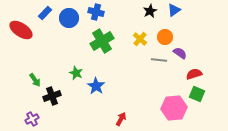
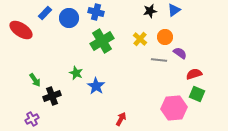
black star: rotated 16 degrees clockwise
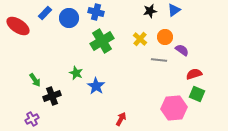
red ellipse: moved 3 px left, 4 px up
purple semicircle: moved 2 px right, 3 px up
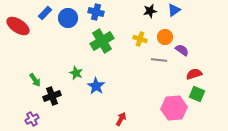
blue circle: moved 1 px left
yellow cross: rotated 24 degrees counterclockwise
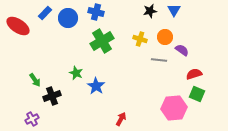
blue triangle: rotated 24 degrees counterclockwise
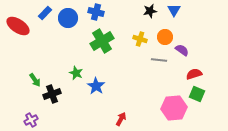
black cross: moved 2 px up
purple cross: moved 1 px left, 1 px down
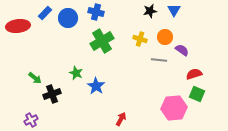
red ellipse: rotated 40 degrees counterclockwise
green arrow: moved 2 px up; rotated 16 degrees counterclockwise
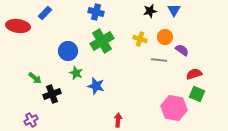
blue circle: moved 33 px down
red ellipse: rotated 15 degrees clockwise
blue star: rotated 18 degrees counterclockwise
pink hexagon: rotated 15 degrees clockwise
red arrow: moved 3 px left, 1 px down; rotated 24 degrees counterclockwise
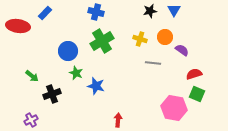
gray line: moved 6 px left, 3 px down
green arrow: moved 3 px left, 2 px up
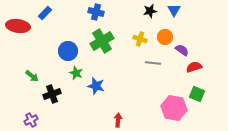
red semicircle: moved 7 px up
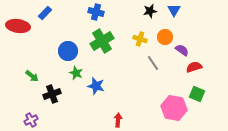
gray line: rotated 49 degrees clockwise
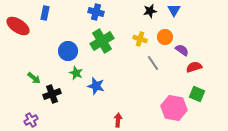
blue rectangle: rotated 32 degrees counterclockwise
red ellipse: rotated 25 degrees clockwise
green arrow: moved 2 px right, 2 px down
